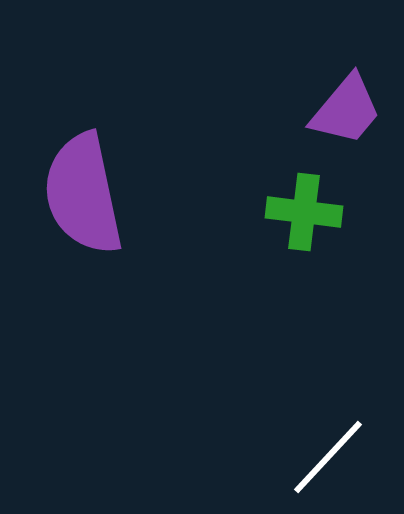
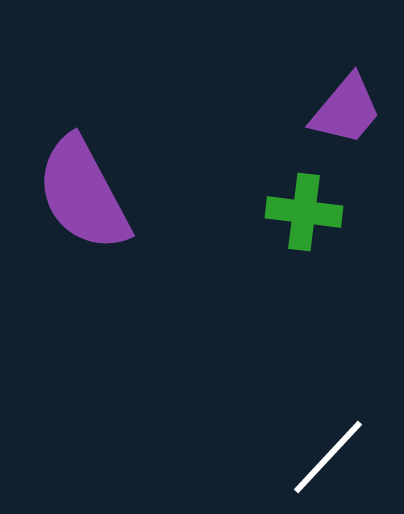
purple semicircle: rotated 16 degrees counterclockwise
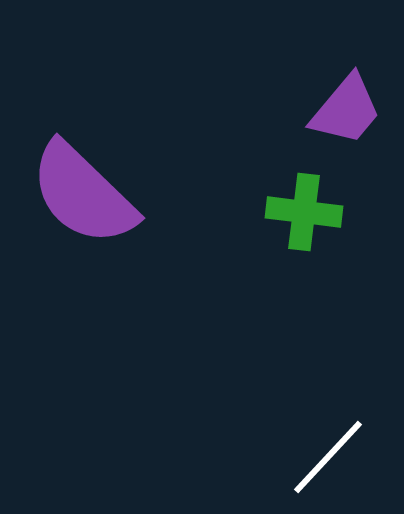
purple semicircle: rotated 18 degrees counterclockwise
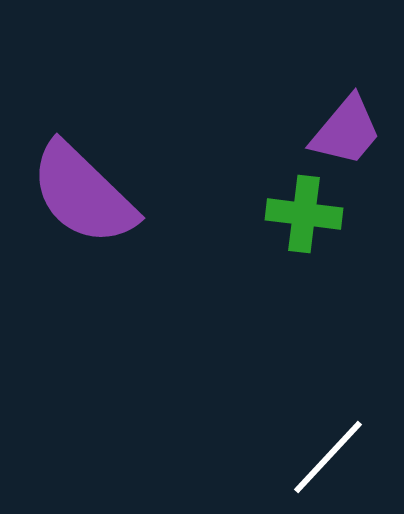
purple trapezoid: moved 21 px down
green cross: moved 2 px down
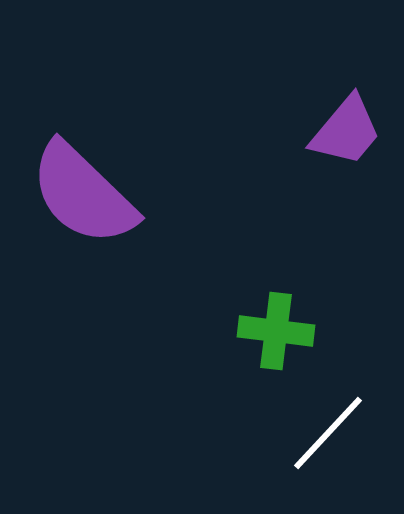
green cross: moved 28 px left, 117 px down
white line: moved 24 px up
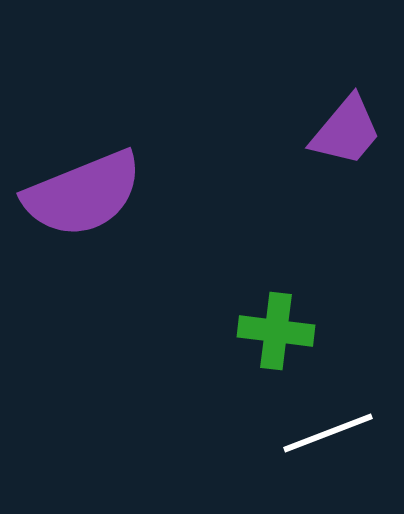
purple semicircle: rotated 66 degrees counterclockwise
white line: rotated 26 degrees clockwise
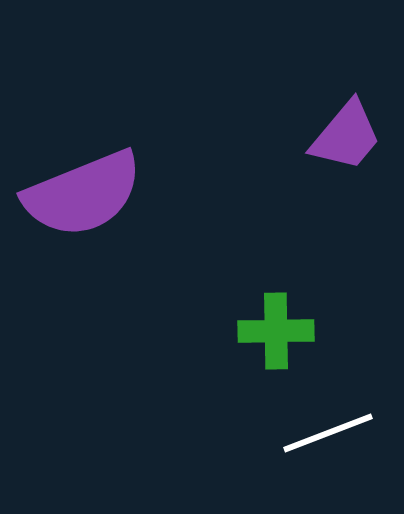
purple trapezoid: moved 5 px down
green cross: rotated 8 degrees counterclockwise
